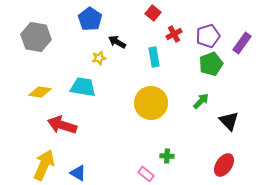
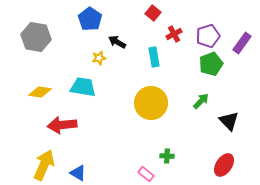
red arrow: rotated 24 degrees counterclockwise
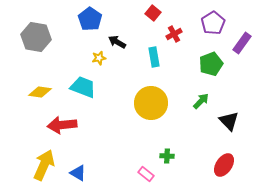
purple pentagon: moved 5 px right, 13 px up; rotated 15 degrees counterclockwise
cyan trapezoid: rotated 12 degrees clockwise
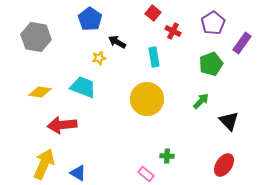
red cross: moved 1 px left, 3 px up; rotated 35 degrees counterclockwise
yellow circle: moved 4 px left, 4 px up
yellow arrow: moved 1 px up
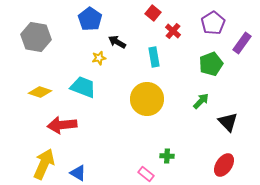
red cross: rotated 14 degrees clockwise
yellow diamond: rotated 10 degrees clockwise
black triangle: moved 1 px left, 1 px down
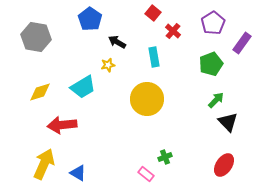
yellow star: moved 9 px right, 7 px down
cyan trapezoid: rotated 128 degrees clockwise
yellow diamond: rotated 35 degrees counterclockwise
green arrow: moved 15 px right, 1 px up
green cross: moved 2 px left, 1 px down; rotated 24 degrees counterclockwise
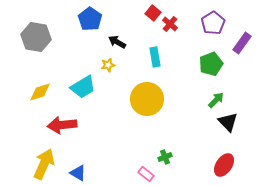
red cross: moved 3 px left, 7 px up
cyan rectangle: moved 1 px right
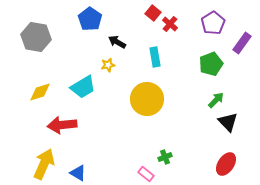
red ellipse: moved 2 px right, 1 px up
